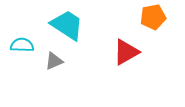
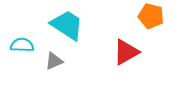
orange pentagon: moved 2 px left, 1 px up; rotated 25 degrees clockwise
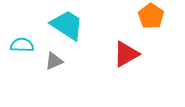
orange pentagon: rotated 20 degrees clockwise
red triangle: moved 2 px down
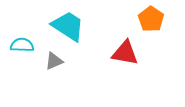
orange pentagon: moved 3 px down
cyan trapezoid: moved 1 px right, 1 px down
red triangle: moved 1 px left, 1 px up; rotated 40 degrees clockwise
